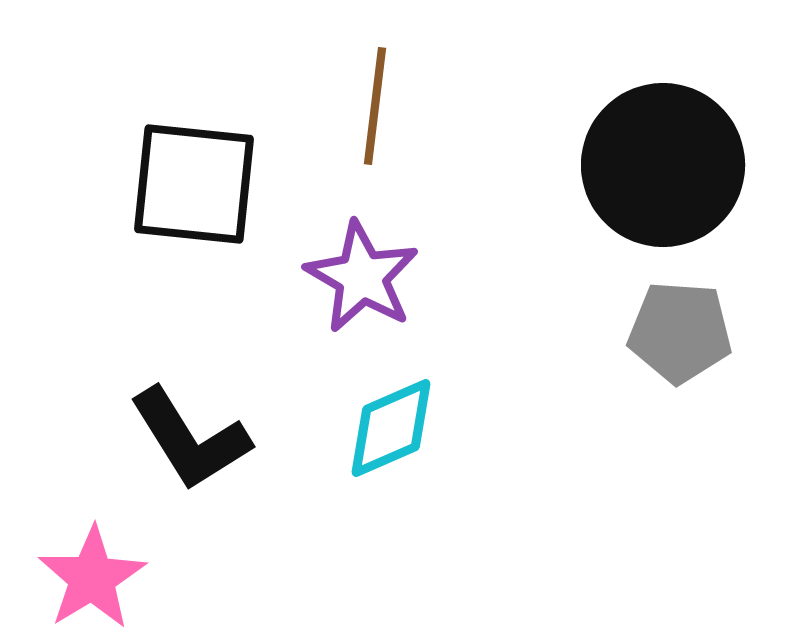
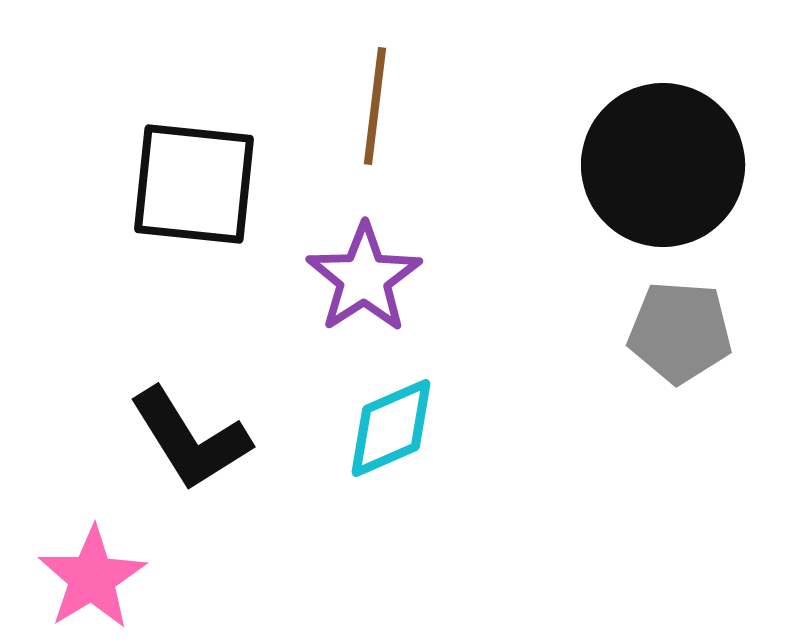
purple star: moved 2 px right, 1 px down; rotated 9 degrees clockwise
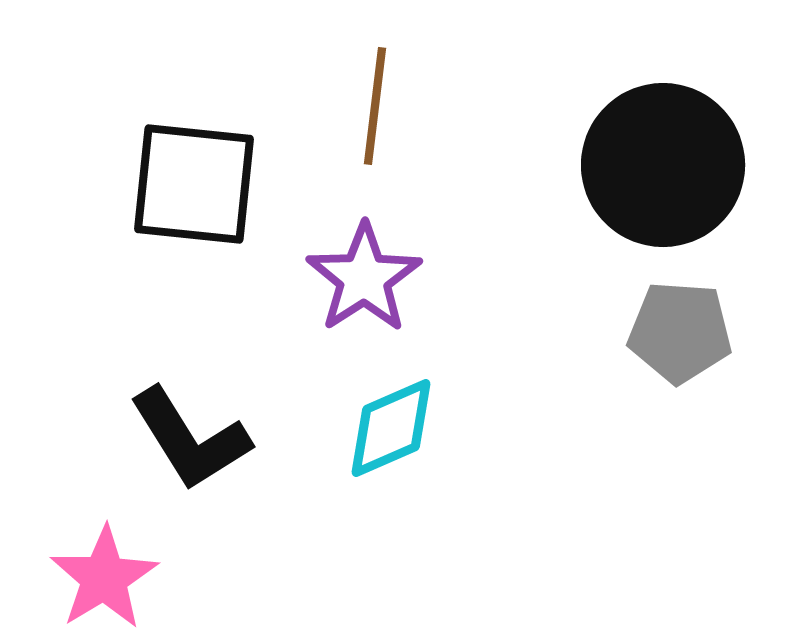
pink star: moved 12 px right
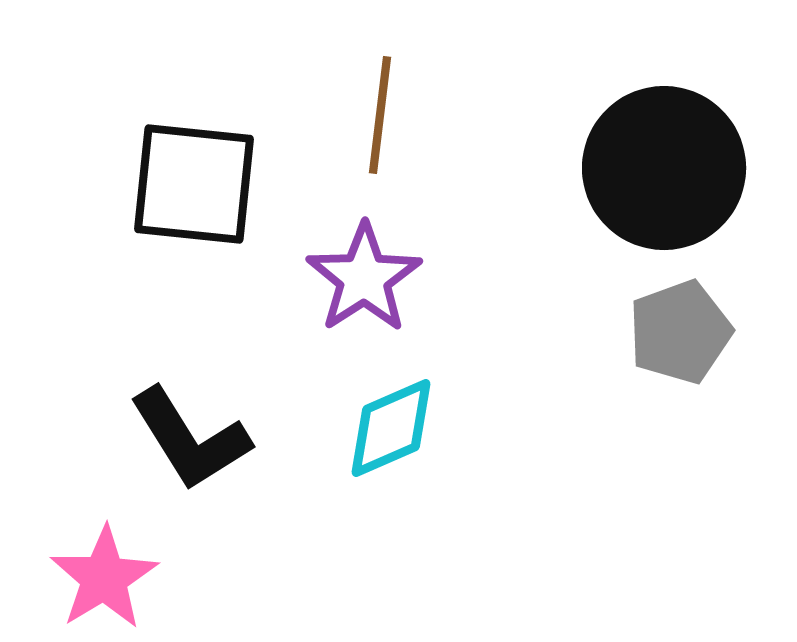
brown line: moved 5 px right, 9 px down
black circle: moved 1 px right, 3 px down
gray pentagon: rotated 24 degrees counterclockwise
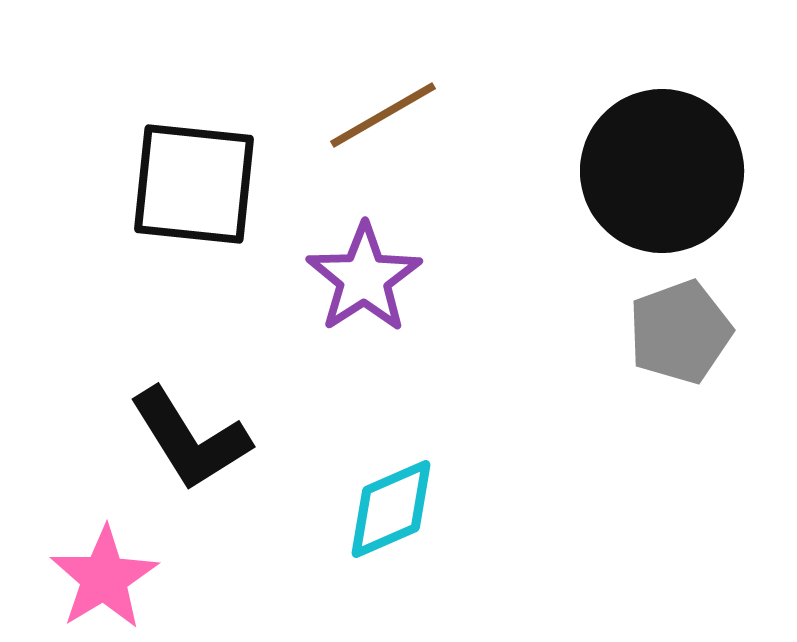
brown line: moved 3 px right; rotated 53 degrees clockwise
black circle: moved 2 px left, 3 px down
cyan diamond: moved 81 px down
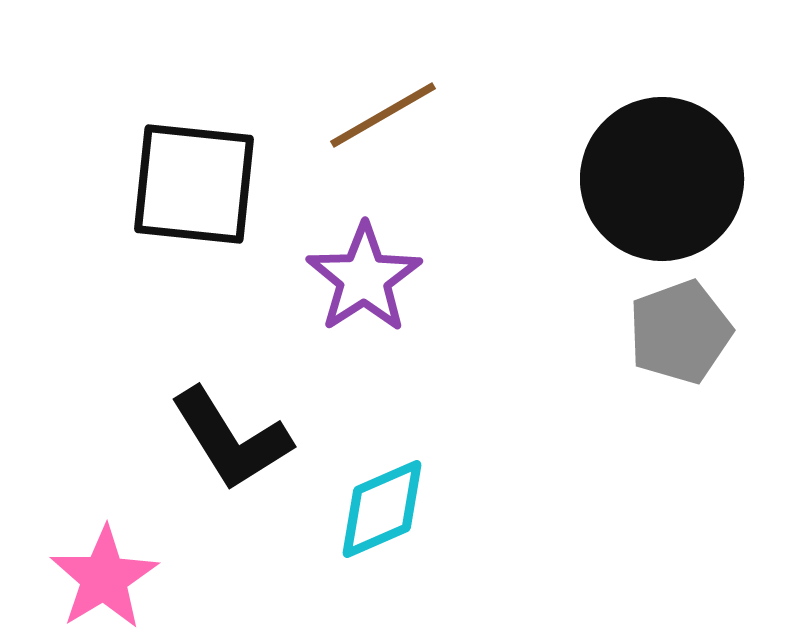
black circle: moved 8 px down
black L-shape: moved 41 px right
cyan diamond: moved 9 px left
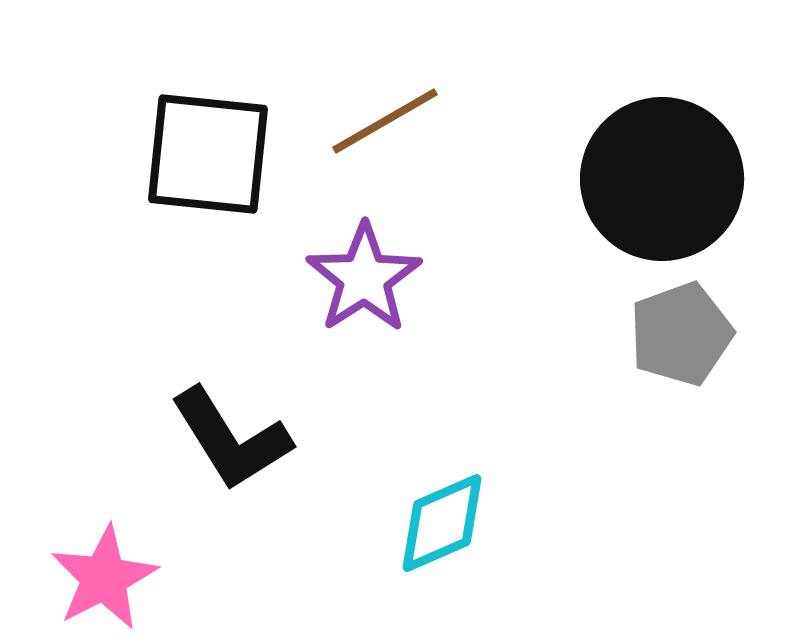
brown line: moved 2 px right, 6 px down
black square: moved 14 px right, 30 px up
gray pentagon: moved 1 px right, 2 px down
cyan diamond: moved 60 px right, 14 px down
pink star: rotated 4 degrees clockwise
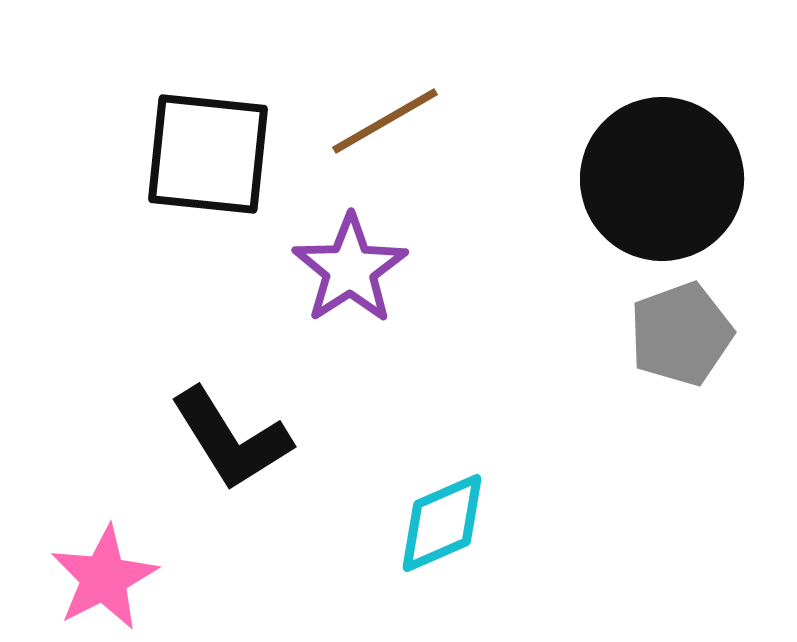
purple star: moved 14 px left, 9 px up
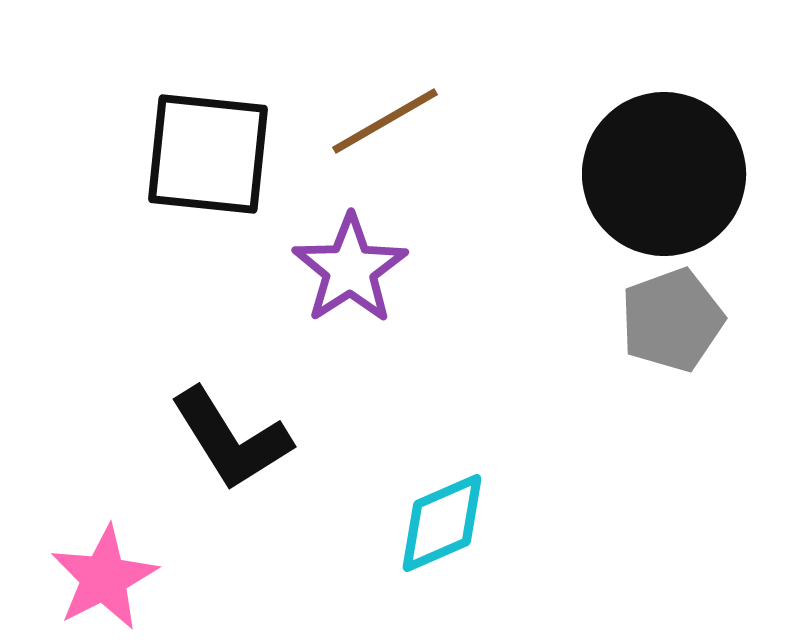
black circle: moved 2 px right, 5 px up
gray pentagon: moved 9 px left, 14 px up
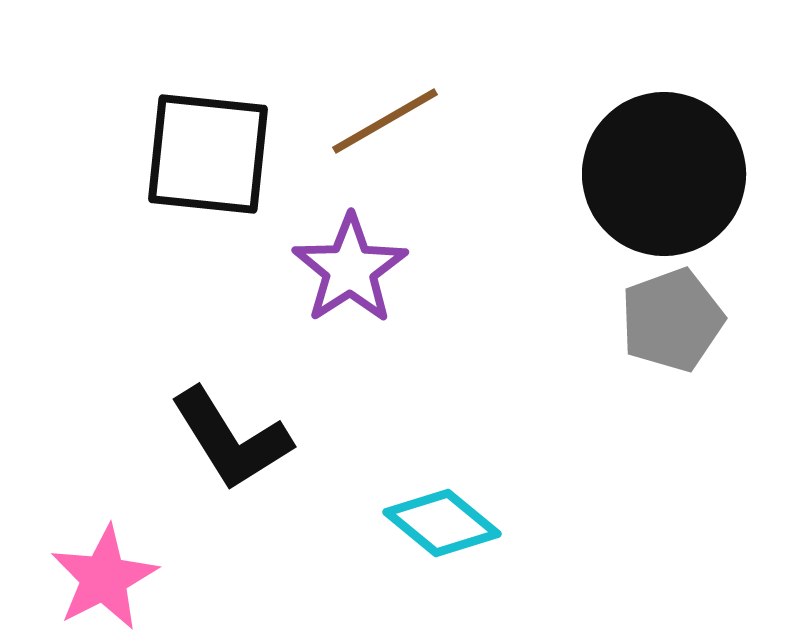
cyan diamond: rotated 63 degrees clockwise
